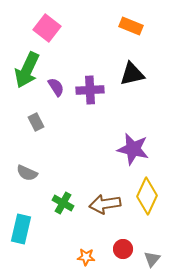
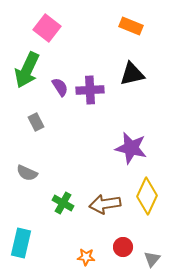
purple semicircle: moved 4 px right
purple star: moved 2 px left, 1 px up
cyan rectangle: moved 14 px down
red circle: moved 2 px up
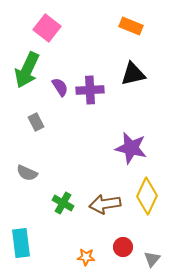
black triangle: moved 1 px right
cyan rectangle: rotated 20 degrees counterclockwise
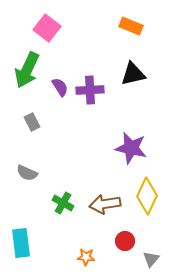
gray rectangle: moved 4 px left
red circle: moved 2 px right, 6 px up
gray triangle: moved 1 px left
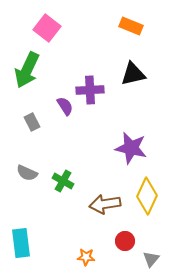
purple semicircle: moved 5 px right, 19 px down
green cross: moved 22 px up
